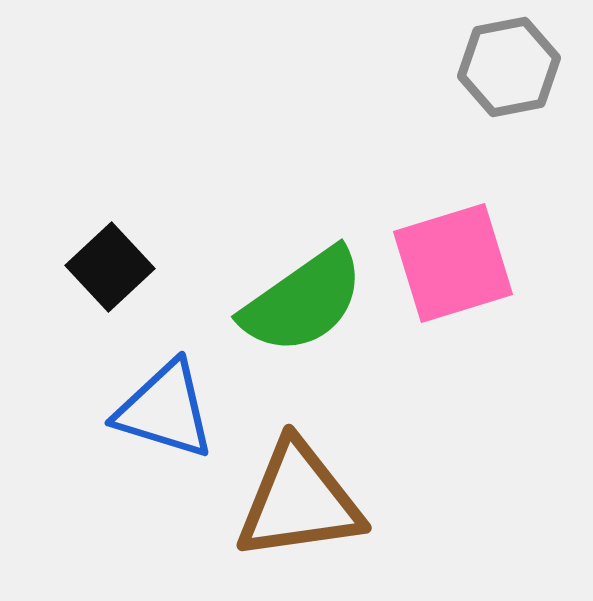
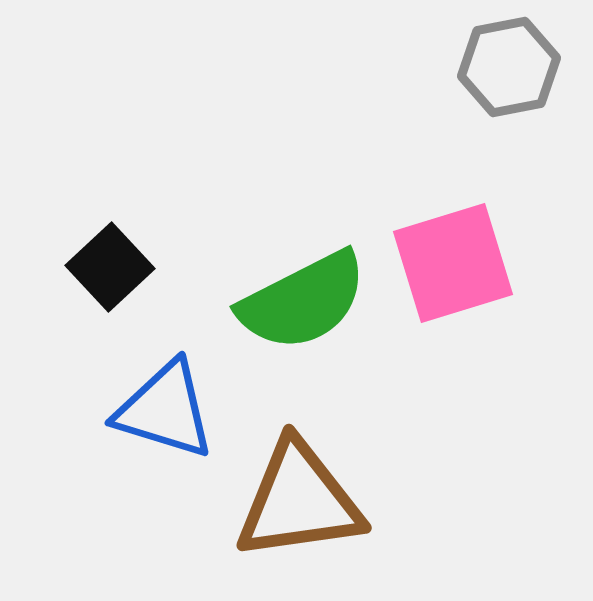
green semicircle: rotated 8 degrees clockwise
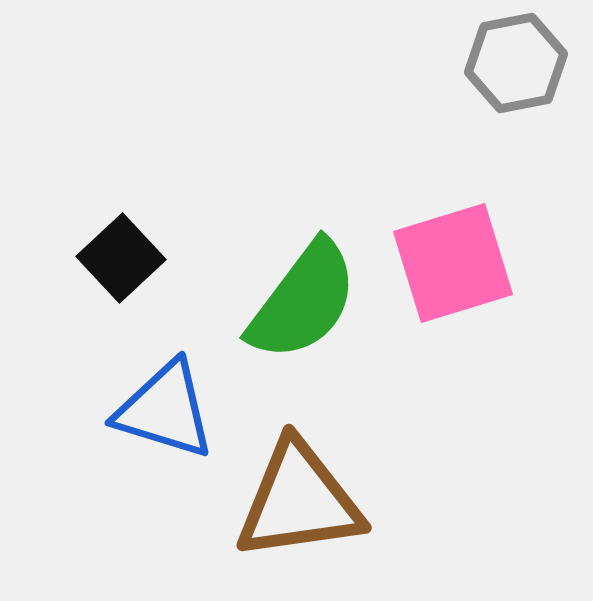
gray hexagon: moved 7 px right, 4 px up
black square: moved 11 px right, 9 px up
green semicircle: rotated 26 degrees counterclockwise
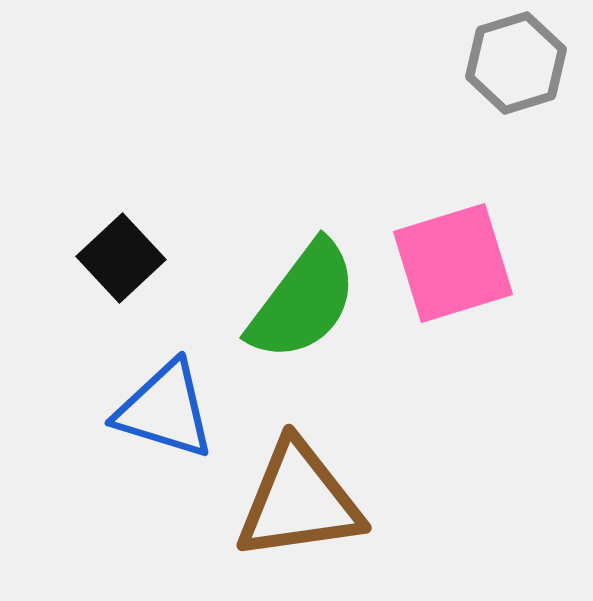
gray hexagon: rotated 6 degrees counterclockwise
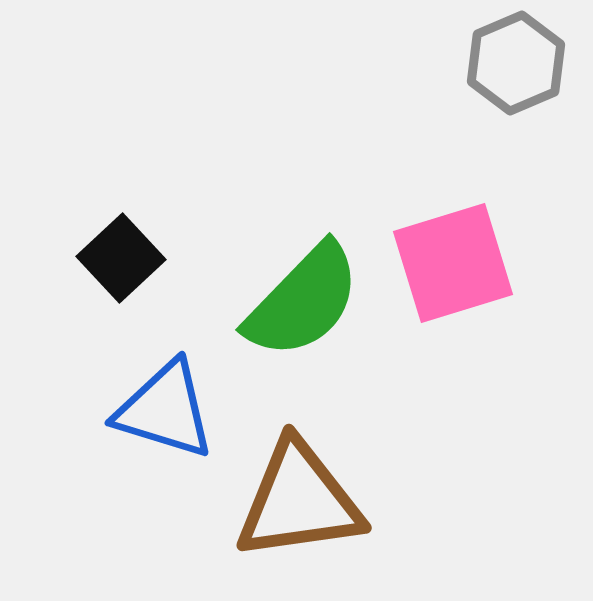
gray hexagon: rotated 6 degrees counterclockwise
green semicircle: rotated 7 degrees clockwise
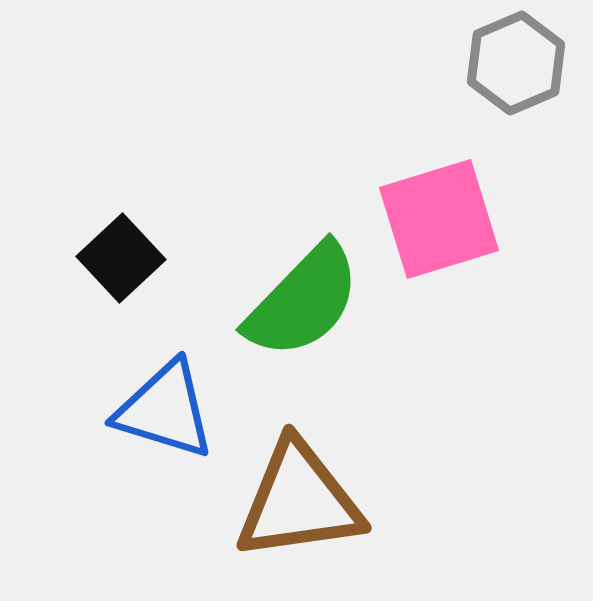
pink square: moved 14 px left, 44 px up
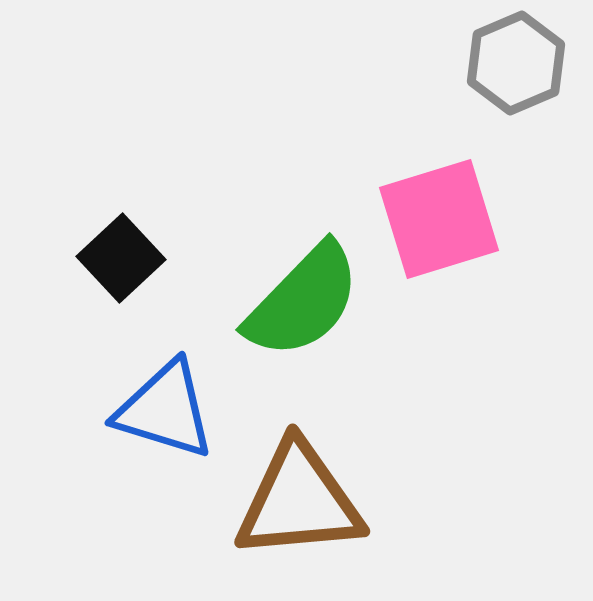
brown triangle: rotated 3 degrees clockwise
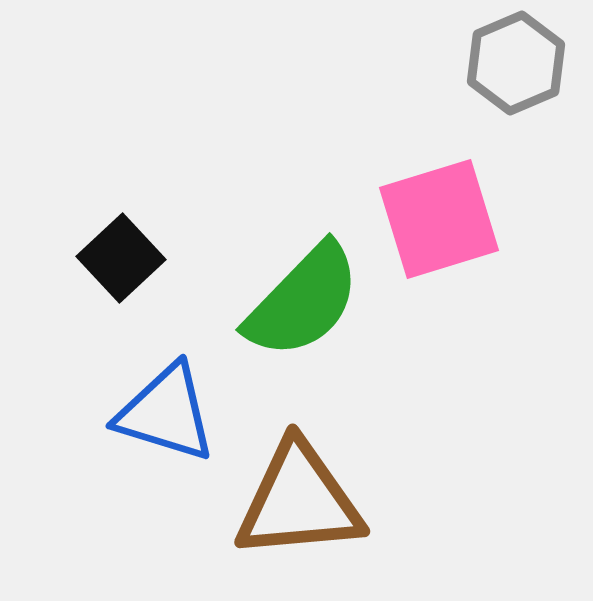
blue triangle: moved 1 px right, 3 px down
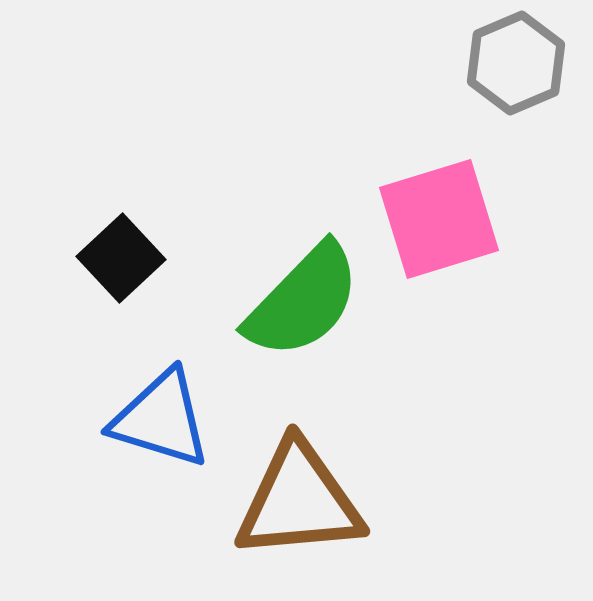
blue triangle: moved 5 px left, 6 px down
